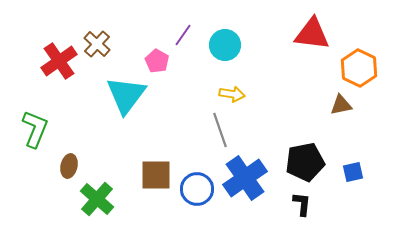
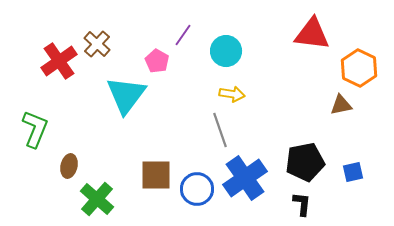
cyan circle: moved 1 px right, 6 px down
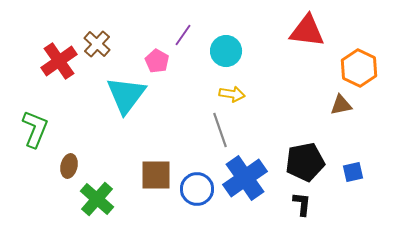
red triangle: moved 5 px left, 3 px up
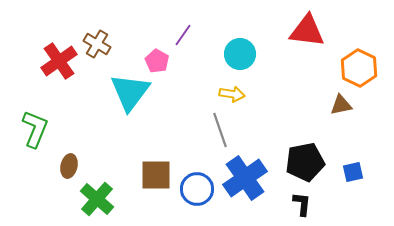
brown cross: rotated 12 degrees counterclockwise
cyan circle: moved 14 px right, 3 px down
cyan triangle: moved 4 px right, 3 px up
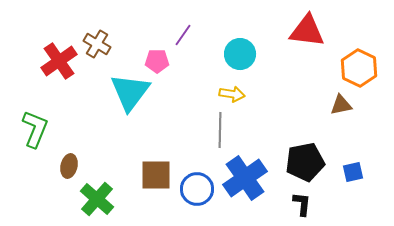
pink pentagon: rotated 30 degrees counterclockwise
gray line: rotated 20 degrees clockwise
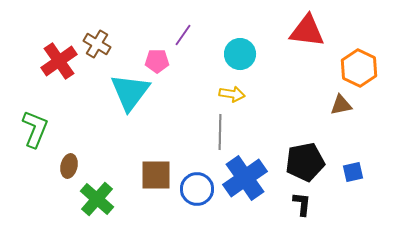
gray line: moved 2 px down
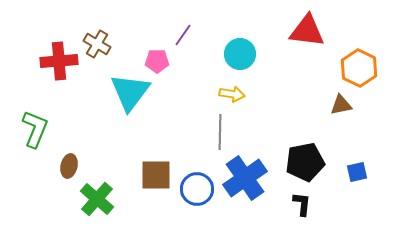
red cross: rotated 30 degrees clockwise
blue square: moved 4 px right
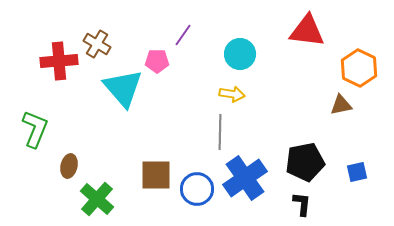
cyan triangle: moved 7 px left, 4 px up; rotated 18 degrees counterclockwise
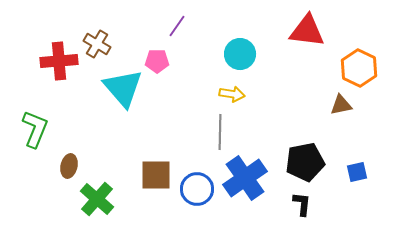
purple line: moved 6 px left, 9 px up
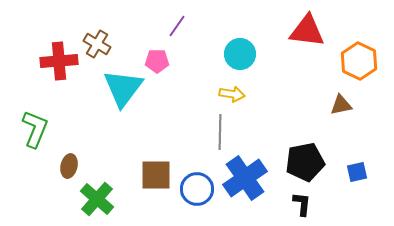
orange hexagon: moved 7 px up
cyan triangle: rotated 18 degrees clockwise
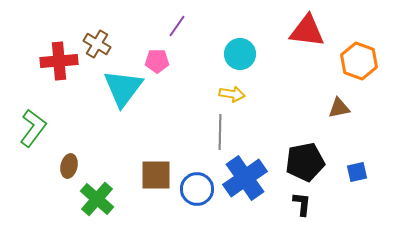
orange hexagon: rotated 6 degrees counterclockwise
brown triangle: moved 2 px left, 3 px down
green L-shape: moved 2 px left, 1 px up; rotated 15 degrees clockwise
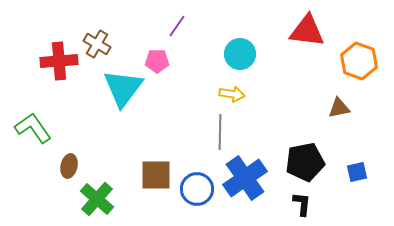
green L-shape: rotated 72 degrees counterclockwise
